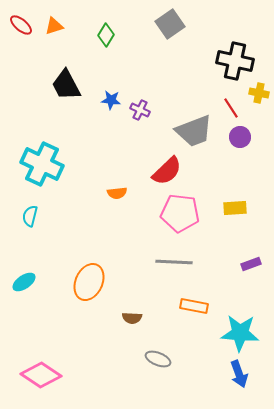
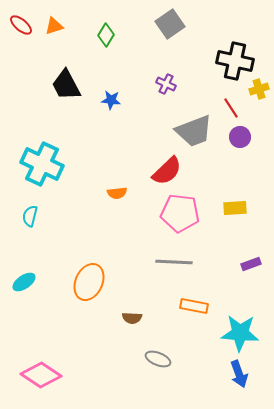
yellow cross: moved 4 px up; rotated 30 degrees counterclockwise
purple cross: moved 26 px right, 26 px up
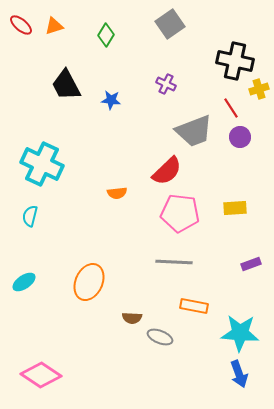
gray ellipse: moved 2 px right, 22 px up
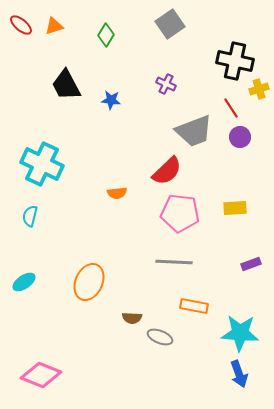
pink diamond: rotated 12 degrees counterclockwise
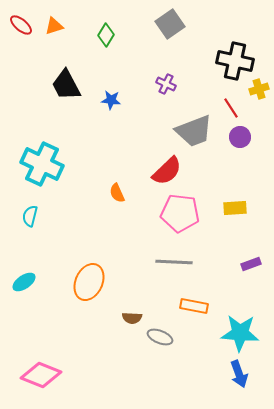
orange semicircle: rotated 72 degrees clockwise
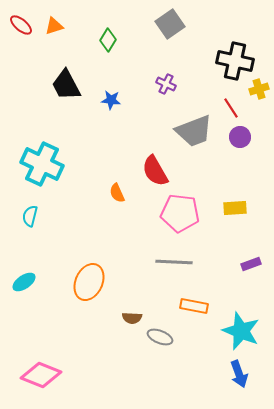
green diamond: moved 2 px right, 5 px down
red semicircle: moved 12 px left; rotated 104 degrees clockwise
cyan star: moved 1 px right, 2 px up; rotated 18 degrees clockwise
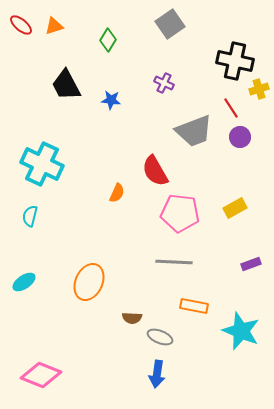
purple cross: moved 2 px left, 1 px up
orange semicircle: rotated 132 degrees counterclockwise
yellow rectangle: rotated 25 degrees counterclockwise
blue arrow: moved 82 px left; rotated 28 degrees clockwise
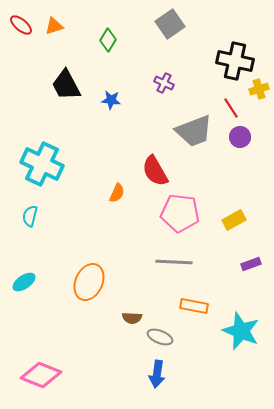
yellow rectangle: moved 1 px left, 12 px down
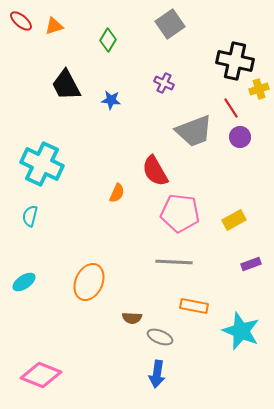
red ellipse: moved 4 px up
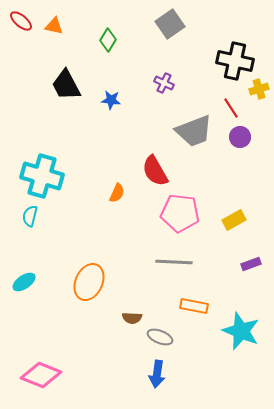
orange triangle: rotated 30 degrees clockwise
cyan cross: moved 12 px down; rotated 9 degrees counterclockwise
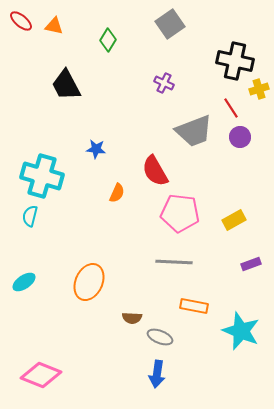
blue star: moved 15 px left, 49 px down
